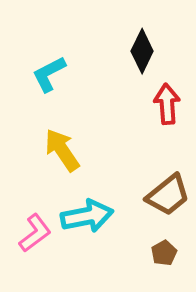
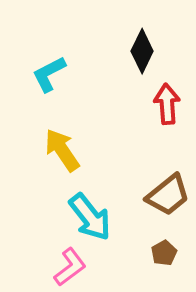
cyan arrow: moved 3 px right, 1 px down; rotated 63 degrees clockwise
pink L-shape: moved 35 px right, 34 px down
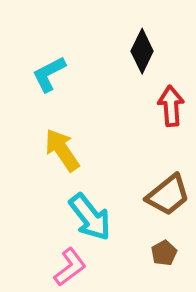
red arrow: moved 4 px right, 2 px down
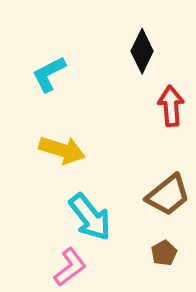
yellow arrow: rotated 141 degrees clockwise
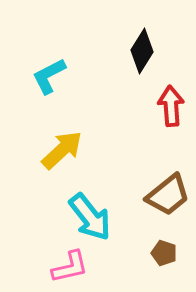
black diamond: rotated 6 degrees clockwise
cyan L-shape: moved 2 px down
yellow arrow: rotated 60 degrees counterclockwise
brown pentagon: rotated 25 degrees counterclockwise
pink L-shape: rotated 24 degrees clockwise
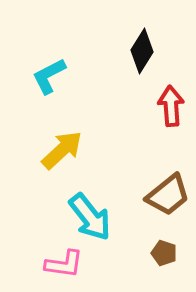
pink L-shape: moved 6 px left, 3 px up; rotated 21 degrees clockwise
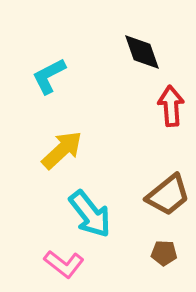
black diamond: moved 1 px down; rotated 51 degrees counterclockwise
cyan arrow: moved 3 px up
brown pentagon: rotated 15 degrees counterclockwise
pink L-shape: rotated 30 degrees clockwise
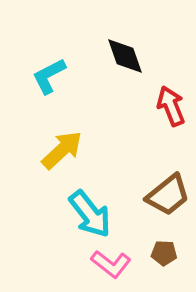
black diamond: moved 17 px left, 4 px down
red arrow: rotated 18 degrees counterclockwise
pink L-shape: moved 47 px right
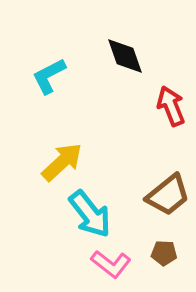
yellow arrow: moved 12 px down
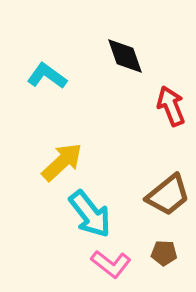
cyan L-shape: moved 2 px left; rotated 63 degrees clockwise
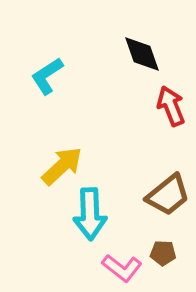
black diamond: moved 17 px right, 2 px up
cyan L-shape: rotated 69 degrees counterclockwise
yellow arrow: moved 4 px down
cyan arrow: rotated 36 degrees clockwise
brown pentagon: moved 1 px left
pink L-shape: moved 11 px right, 4 px down
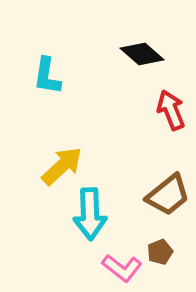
black diamond: rotated 30 degrees counterclockwise
cyan L-shape: rotated 48 degrees counterclockwise
red arrow: moved 4 px down
brown pentagon: moved 3 px left, 1 px up; rotated 25 degrees counterclockwise
